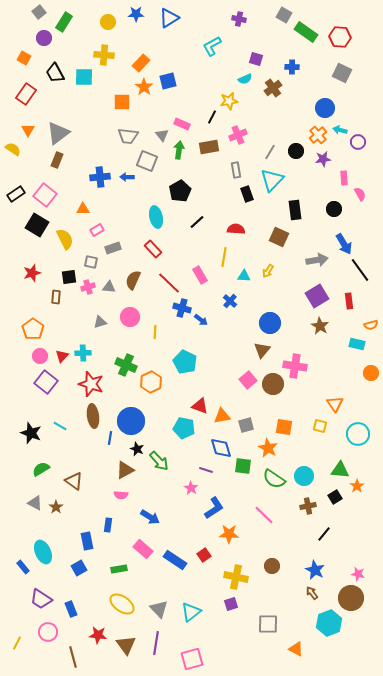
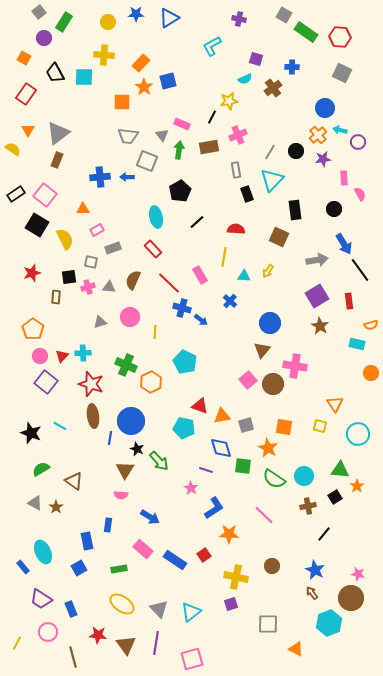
brown triangle at (125, 470): rotated 30 degrees counterclockwise
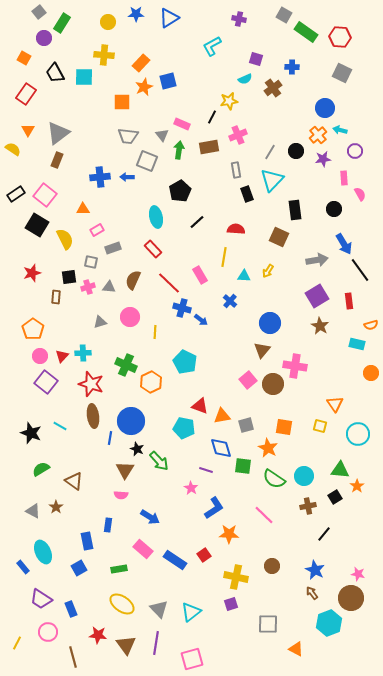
green rectangle at (64, 22): moved 2 px left, 1 px down
orange star at (144, 87): rotated 12 degrees clockwise
purple circle at (358, 142): moved 3 px left, 9 px down
gray triangle at (35, 503): moved 2 px left, 8 px down
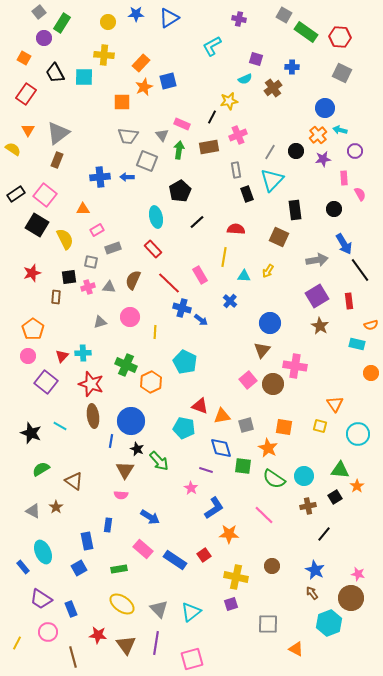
pink circle at (40, 356): moved 12 px left
blue line at (110, 438): moved 1 px right, 3 px down
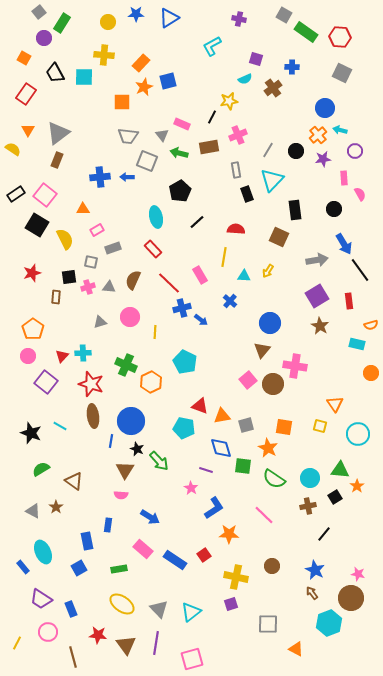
green arrow at (179, 150): moved 3 px down; rotated 84 degrees counterclockwise
gray line at (270, 152): moved 2 px left, 2 px up
blue cross at (182, 308): rotated 30 degrees counterclockwise
cyan circle at (304, 476): moved 6 px right, 2 px down
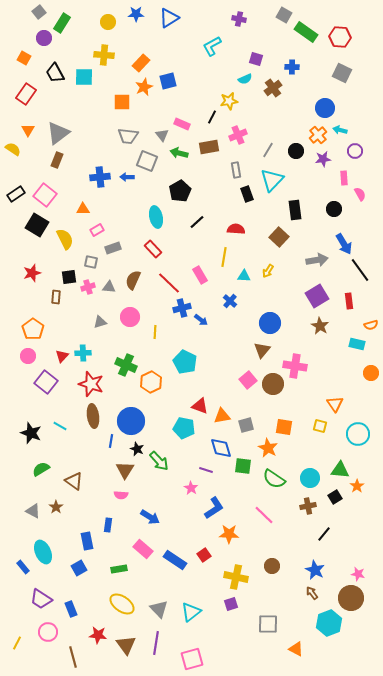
brown square at (279, 237): rotated 18 degrees clockwise
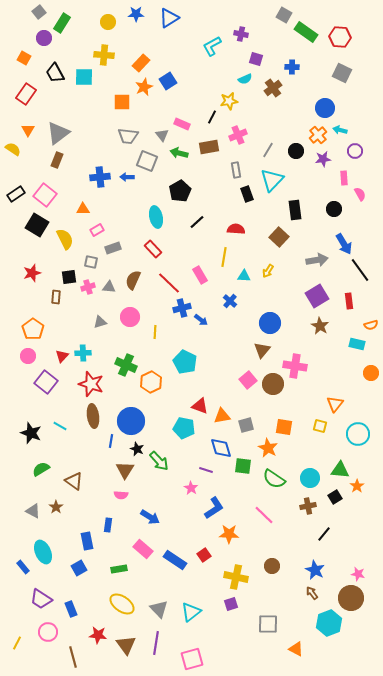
purple cross at (239, 19): moved 2 px right, 15 px down
blue square at (168, 81): rotated 18 degrees counterclockwise
orange triangle at (335, 404): rotated 12 degrees clockwise
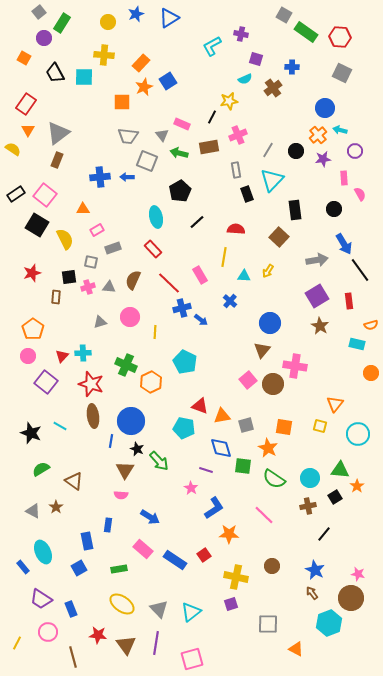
blue star at (136, 14): rotated 21 degrees counterclockwise
red rectangle at (26, 94): moved 10 px down
